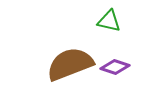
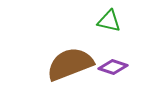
purple diamond: moved 2 px left
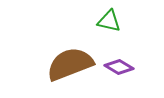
purple diamond: moved 6 px right; rotated 12 degrees clockwise
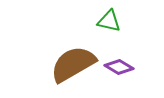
brown semicircle: moved 3 px right; rotated 9 degrees counterclockwise
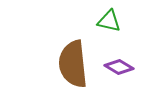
brown semicircle: rotated 66 degrees counterclockwise
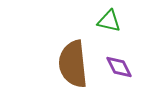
purple diamond: rotated 32 degrees clockwise
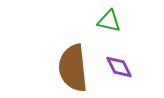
brown semicircle: moved 4 px down
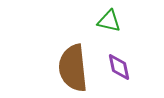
purple diamond: rotated 16 degrees clockwise
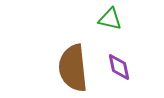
green triangle: moved 1 px right, 2 px up
